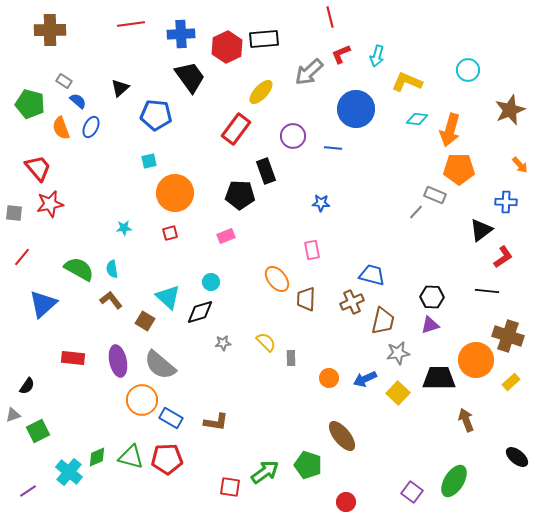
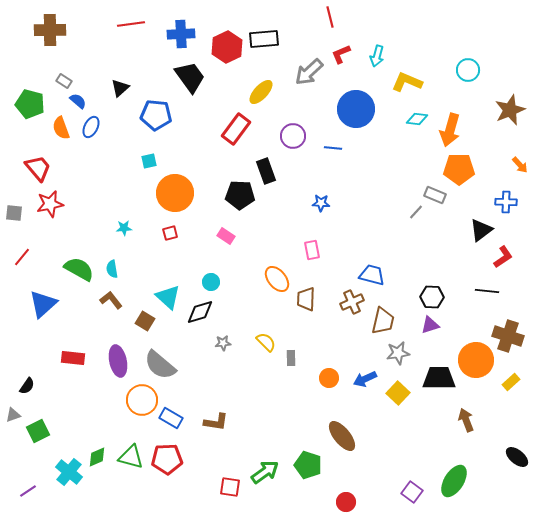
pink rectangle at (226, 236): rotated 54 degrees clockwise
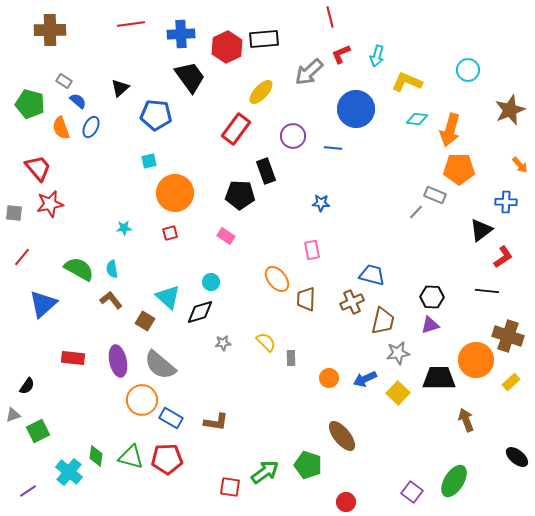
green diamond at (97, 457): moved 1 px left, 1 px up; rotated 60 degrees counterclockwise
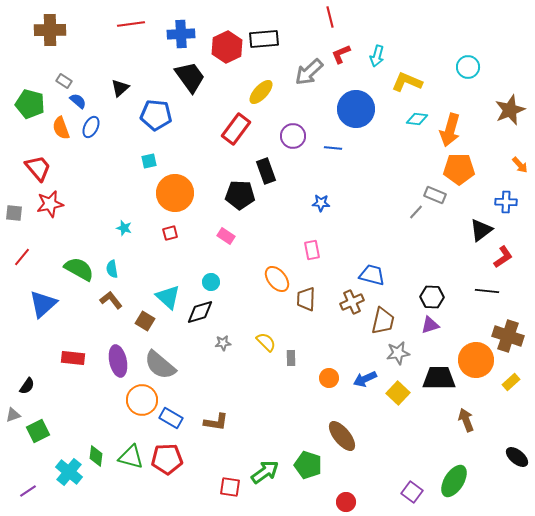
cyan circle at (468, 70): moved 3 px up
cyan star at (124, 228): rotated 21 degrees clockwise
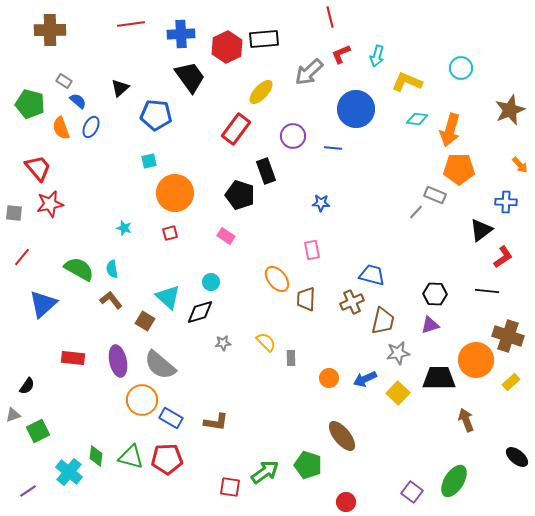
cyan circle at (468, 67): moved 7 px left, 1 px down
black pentagon at (240, 195): rotated 16 degrees clockwise
black hexagon at (432, 297): moved 3 px right, 3 px up
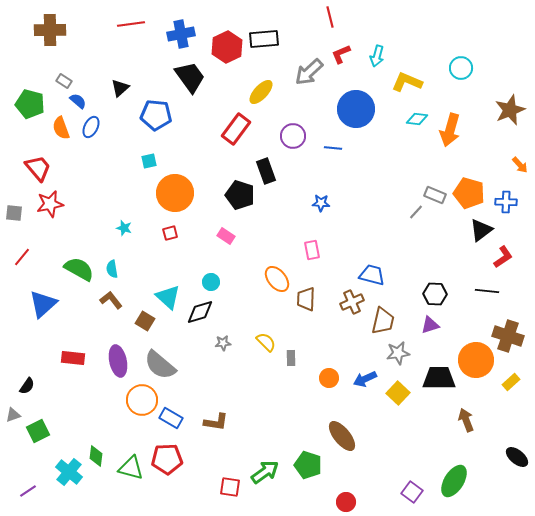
blue cross at (181, 34): rotated 8 degrees counterclockwise
orange pentagon at (459, 169): moved 10 px right, 24 px down; rotated 16 degrees clockwise
green triangle at (131, 457): moved 11 px down
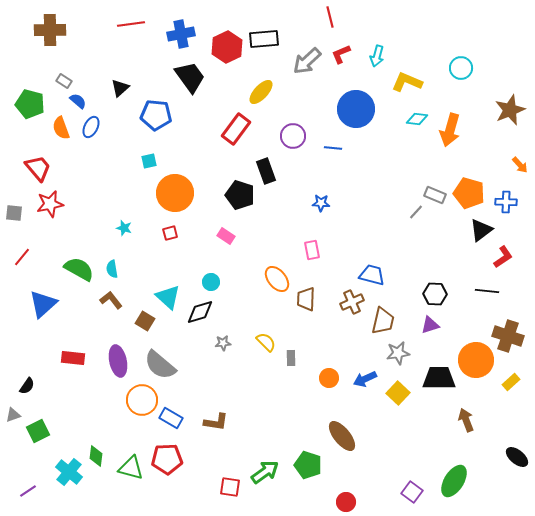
gray arrow at (309, 72): moved 2 px left, 11 px up
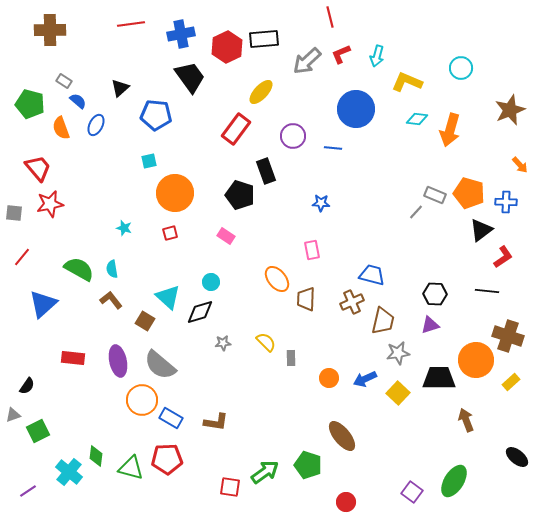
blue ellipse at (91, 127): moved 5 px right, 2 px up
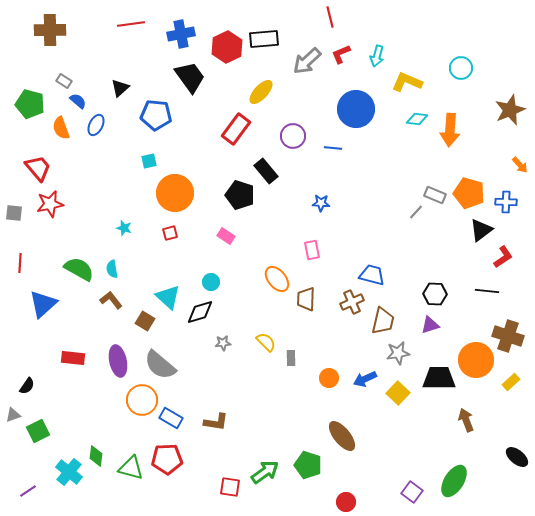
orange arrow at (450, 130): rotated 12 degrees counterclockwise
black rectangle at (266, 171): rotated 20 degrees counterclockwise
red line at (22, 257): moved 2 px left, 6 px down; rotated 36 degrees counterclockwise
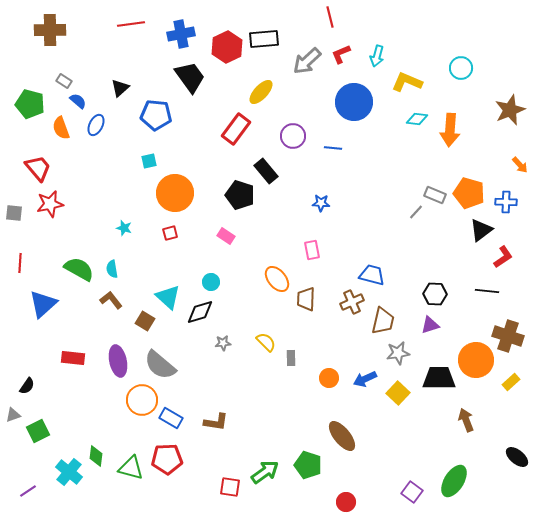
blue circle at (356, 109): moved 2 px left, 7 px up
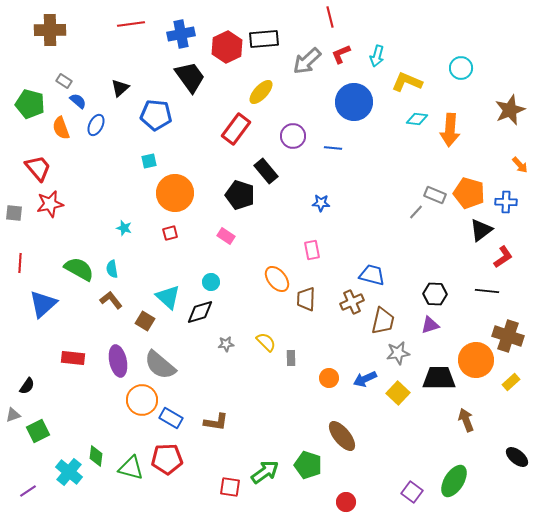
gray star at (223, 343): moved 3 px right, 1 px down
